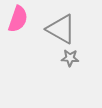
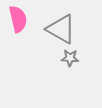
pink semicircle: rotated 32 degrees counterclockwise
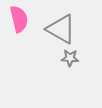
pink semicircle: moved 1 px right
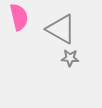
pink semicircle: moved 2 px up
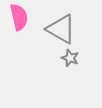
gray star: rotated 18 degrees clockwise
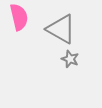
gray star: moved 1 px down
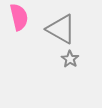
gray star: rotated 12 degrees clockwise
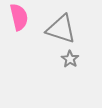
gray triangle: rotated 12 degrees counterclockwise
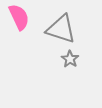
pink semicircle: rotated 12 degrees counterclockwise
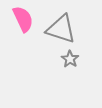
pink semicircle: moved 4 px right, 2 px down
